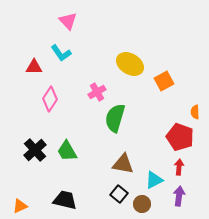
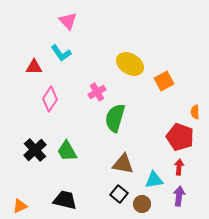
cyan triangle: rotated 18 degrees clockwise
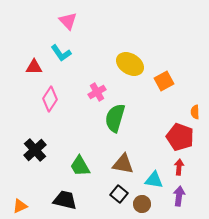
green trapezoid: moved 13 px right, 15 px down
cyan triangle: rotated 18 degrees clockwise
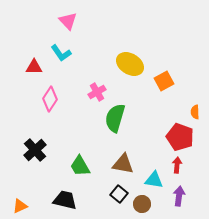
red arrow: moved 2 px left, 2 px up
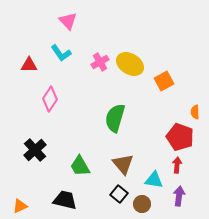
red triangle: moved 5 px left, 2 px up
pink cross: moved 3 px right, 30 px up
brown triangle: rotated 40 degrees clockwise
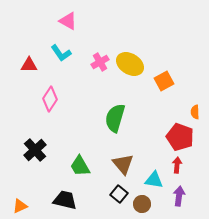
pink triangle: rotated 18 degrees counterclockwise
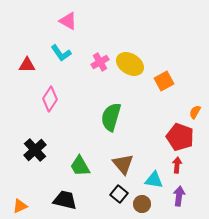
red triangle: moved 2 px left
orange semicircle: rotated 32 degrees clockwise
green semicircle: moved 4 px left, 1 px up
